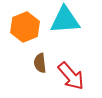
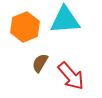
brown semicircle: rotated 36 degrees clockwise
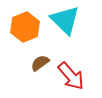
cyan triangle: rotated 48 degrees clockwise
brown semicircle: rotated 24 degrees clockwise
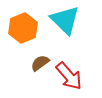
orange hexagon: moved 2 px left, 1 px down
red arrow: moved 2 px left
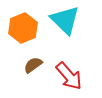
brown semicircle: moved 7 px left, 2 px down
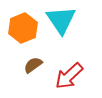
cyan triangle: moved 4 px left; rotated 12 degrees clockwise
red arrow: rotated 88 degrees clockwise
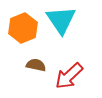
brown semicircle: moved 3 px right; rotated 48 degrees clockwise
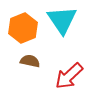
cyan triangle: moved 1 px right
brown semicircle: moved 6 px left, 4 px up
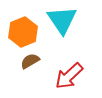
orange hexagon: moved 4 px down
brown semicircle: rotated 42 degrees counterclockwise
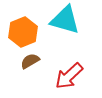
cyan triangle: moved 3 px right; rotated 40 degrees counterclockwise
